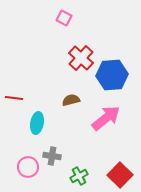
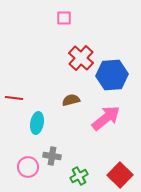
pink square: rotated 28 degrees counterclockwise
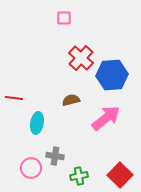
gray cross: moved 3 px right
pink circle: moved 3 px right, 1 px down
green cross: rotated 18 degrees clockwise
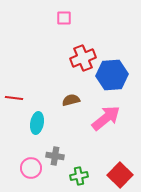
red cross: moved 2 px right; rotated 25 degrees clockwise
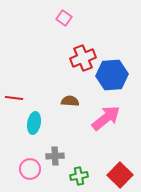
pink square: rotated 35 degrees clockwise
brown semicircle: moved 1 px left, 1 px down; rotated 18 degrees clockwise
cyan ellipse: moved 3 px left
gray cross: rotated 12 degrees counterclockwise
pink circle: moved 1 px left, 1 px down
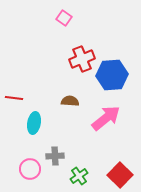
red cross: moved 1 px left, 1 px down
green cross: rotated 24 degrees counterclockwise
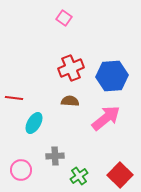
red cross: moved 11 px left, 9 px down
blue hexagon: moved 1 px down
cyan ellipse: rotated 20 degrees clockwise
pink circle: moved 9 px left, 1 px down
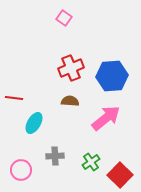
green cross: moved 12 px right, 14 px up
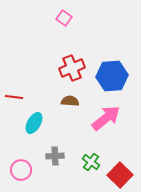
red cross: moved 1 px right
red line: moved 1 px up
green cross: rotated 18 degrees counterclockwise
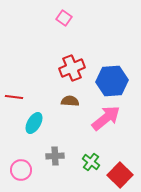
blue hexagon: moved 5 px down
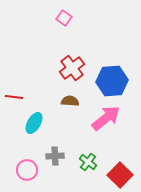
red cross: rotated 15 degrees counterclockwise
green cross: moved 3 px left
pink circle: moved 6 px right
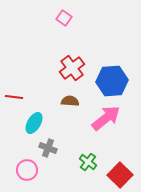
gray cross: moved 7 px left, 8 px up; rotated 24 degrees clockwise
